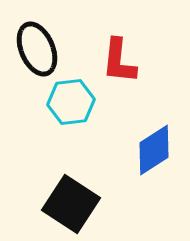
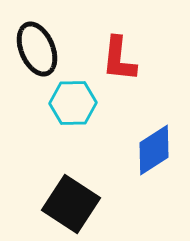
red L-shape: moved 2 px up
cyan hexagon: moved 2 px right, 1 px down; rotated 6 degrees clockwise
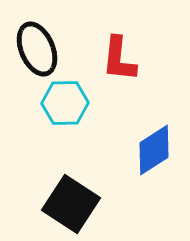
cyan hexagon: moved 8 px left
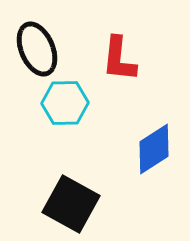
blue diamond: moved 1 px up
black square: rotated 4 degrees counterclockwise
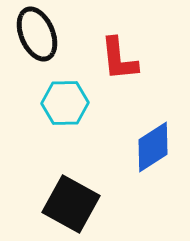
black ellipse: moved 15 px up
red L-shape: rotated 12 degrees counterclockwise
blue diamond: moved 1 px left, 2 px up
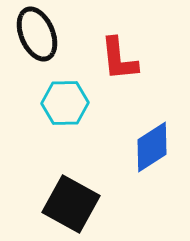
blue diamond: moved 1 px left
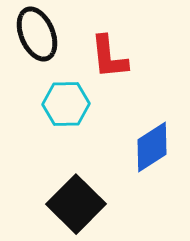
red L-shape: moved 10 px left, 2 px up
cyan hexagon: moved 1 px right, 1 px down
black square: moved 5 px right; rotated 16 degrees clockwise
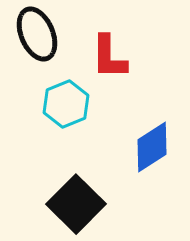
red L-shape: rotated 6 degrees clockwise
cyan hexagon: rotated 21 degrees counterclockwise
